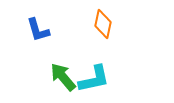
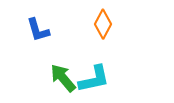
orange diamond: rotated 16 degrees clockwise
green arrow: moved 1 px down
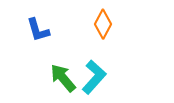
cyan L-shape: moved 2 px up; rotated 36 degrees counterclockwise
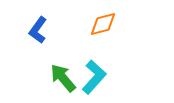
orange diamond: rotated 48 degrees clockwise
blue L-shape: rotated 52 degrees clockwise
